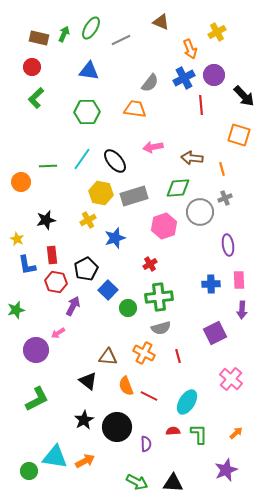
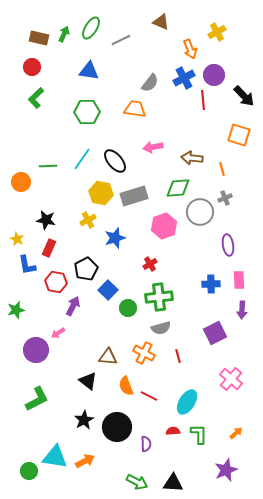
red line at (201, 105): moved 2 px right, 5 px up
black star at (46, 220): rotated 24 degrees clockwise
red rectangle at (52, 255): moved 3 px left, 7 px up; rotated 30 degrees clockwise
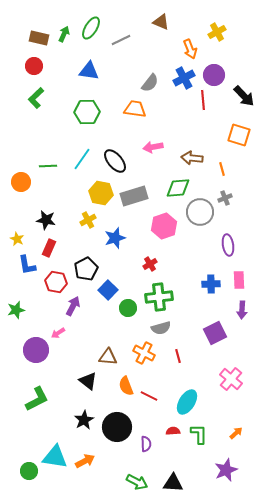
red circle at (32, 67): moved 2 px right, 1 px up
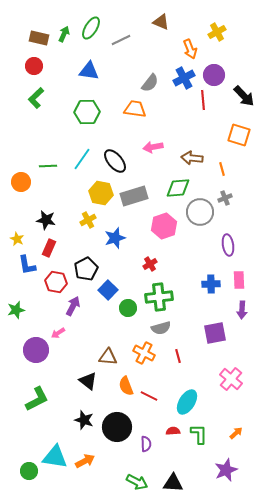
purple square at (215, 333): rotated 15 degrees clockwise
black star at (84, 420): rotated 24 degrees counterclockwise
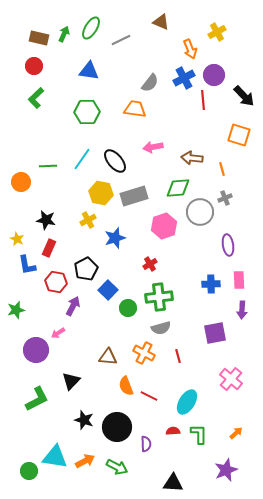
black triangle at (88, 381): moved 17 px left; rotated 36 degrees clockwise
green arrow at (137, 482): moved 20 px left, 15 px up
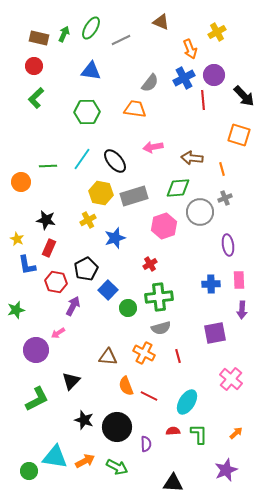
blue triangle at (89, 71): moved 2 px right
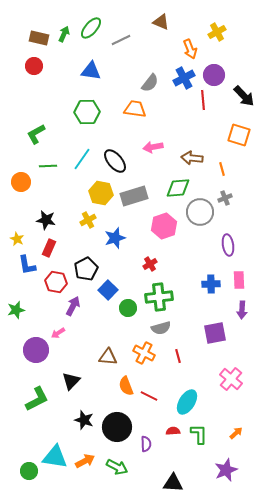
green ellipse at (91, 28): rotated 10 degrees clockwise
green L-shape at (36, 98): moved 36 px down; rotated 15 degrees clockwise
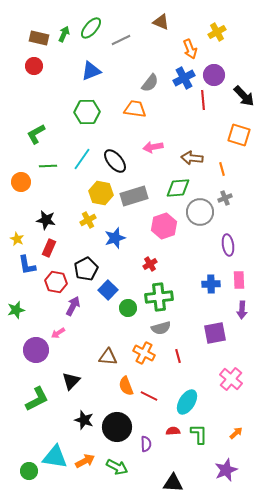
blue triangle at (91, 71): rotated 30 degrees counterclockwise
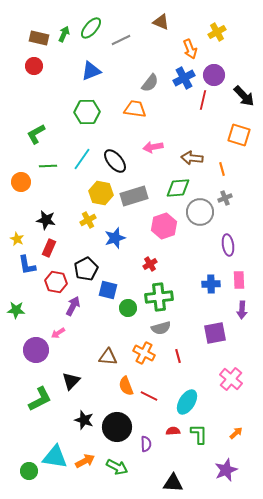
red line at (203, 100): rotated 18 degrees clockwise
blue square at (108, 290): rotated 30 degrees counterclockwise
green star at (16, 310): rotated 18 degrees clockwise
green L-shape at (37, 399): moved 3 px right
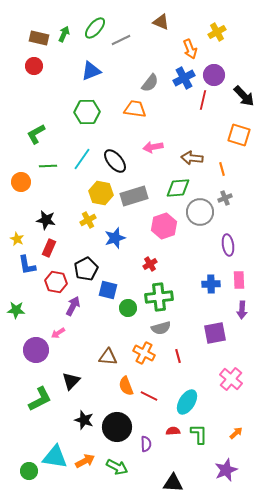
green ellipse at (91, 28): moved 4 px right
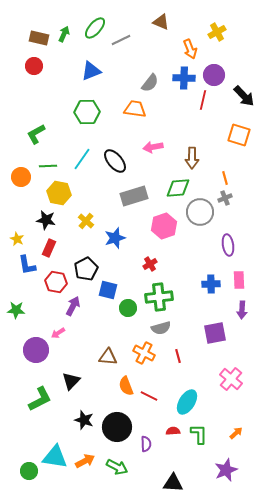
blue cross at (184, 78): rotated 30 degrees clockwise
brown arrow at (192, 158): rotated 95 degrees counterclockwise
orange line at (222, 169): moved 3 px right, 9 px down
orange circle at (21, 182): moved 5 px up
yellow hexagon at (101, 193): moved 42 px left
yellow cross at (88, 220): moved 2 px left, 1 px down; rotated 21 degrees counterclockwise
